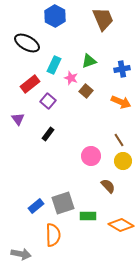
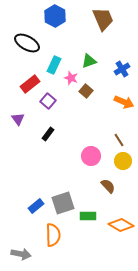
blue cross: rotated 21 degrees counterclockwise
orange arrow: moved 3 px right
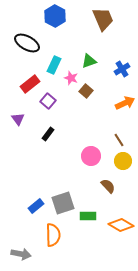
orange arrow: moved 1 px right, 1 px down; rotated 48 degrees counterclockwise
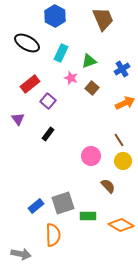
cyan rectangle: moved 7 px right, 12 px up
brown square: moved 6 px right, 3 px up
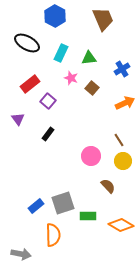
green triangle: moved 3 px up; rotated 14 degrees clockwise
